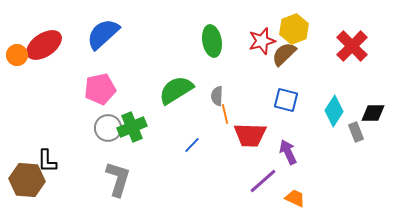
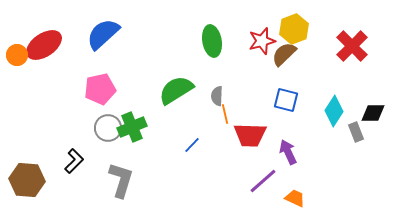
black L-shape: moved 27 px right; rotated 135 degrees counterclockwise
gray L-shape: moved 3 px right, 1 px down
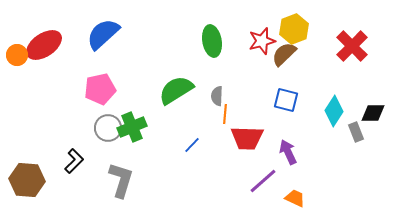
orange line: rotated 18 degrees clockwise
red trapezoid: moved 3 px left, 3 px down
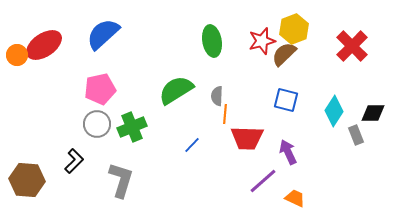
gray circle: moved 11 px left, 4 px up
gray rectangle: moved 3 px down
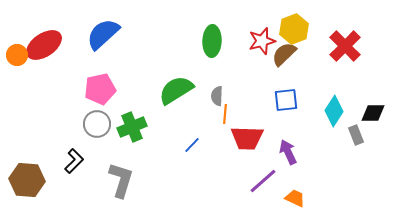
green ellipse: rotated 12 degrees clockwise
red cross: moved 7 px left
blue square: rotated 20 degrees counterclockwise
